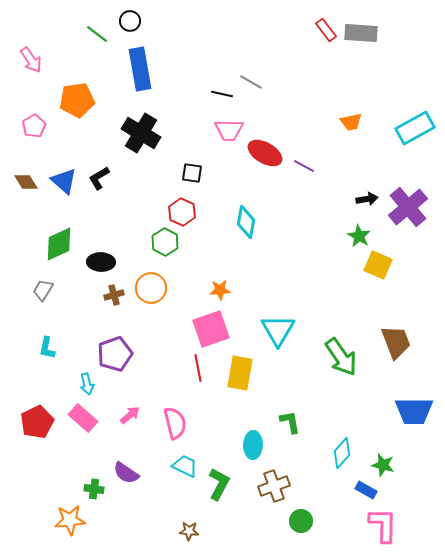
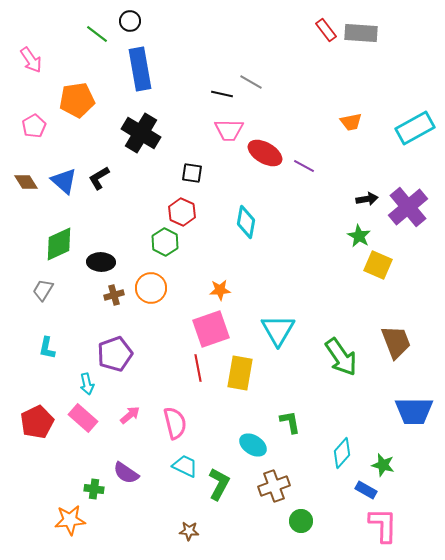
cyan ellipse at (253, 445): rotated 60 degrees counterclockwise
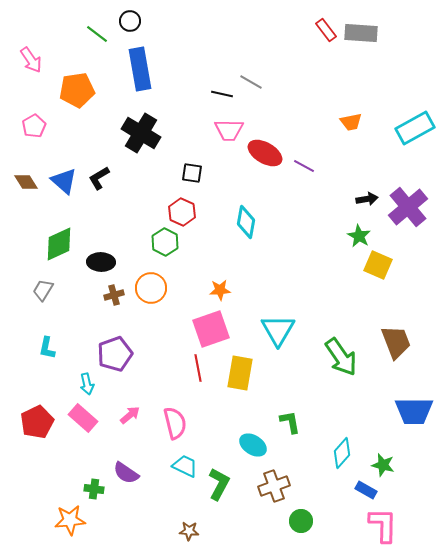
orange pentagon at (77, 100): moved 10 px up
